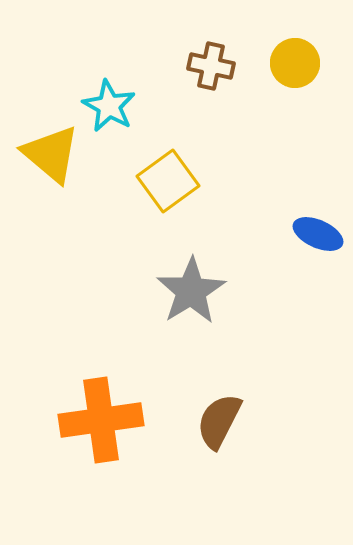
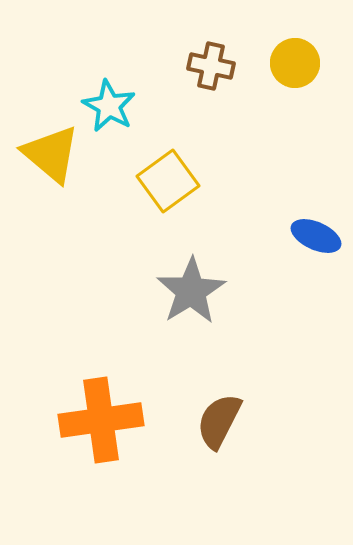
blue ellipse: moved 2 px left, 2 px down
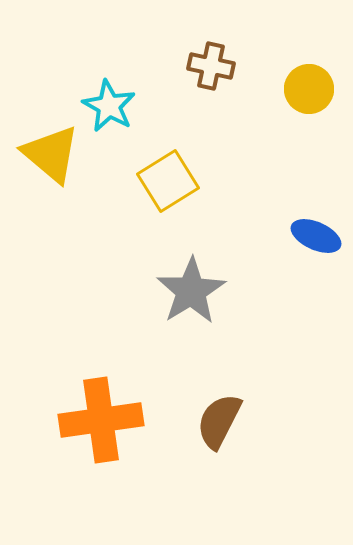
yellow circle: moved 14 px right, 26 px down
yellow square: rotated 4 degrees clockwise
